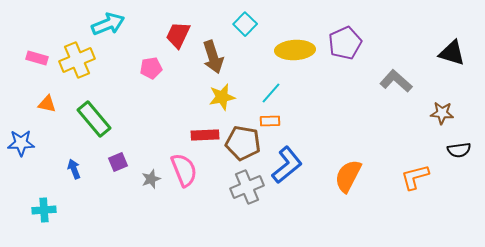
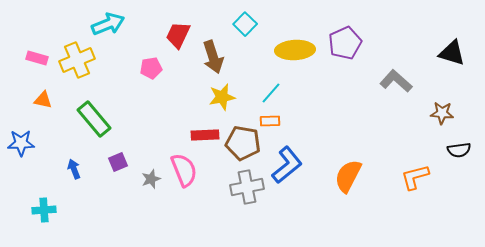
orange triangle: moved 4 px left, 4 px up
gray cross: rotated 12 degrees clockwise
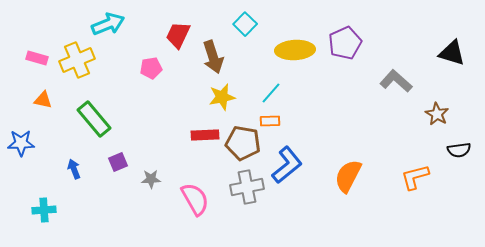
brown star: moved 5 px left, 1 px down; rotated 25 degrees clockwise
pink semicircle: moved 11 px right, 29 px down; rotated 8 degrees counterclockwise
gray star: rotated 18 degrees clockwise
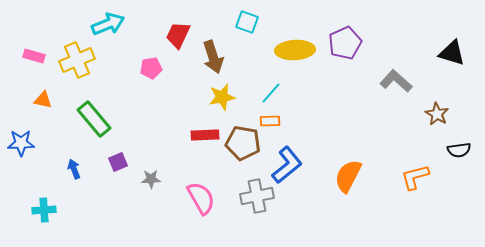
cyan square: moved 2 px right, 2 px up; rotated 25 degrees counterclockwise
pink rectangle: moved 3 px left, 2 px up
gray cross: moved 10 px right, 9 px down
pink semicircle: moved 6 px right, 1 px up
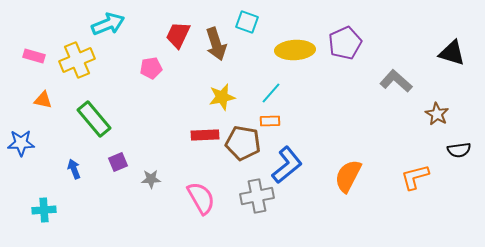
brown arrow: moved 3 px right, 13 px up
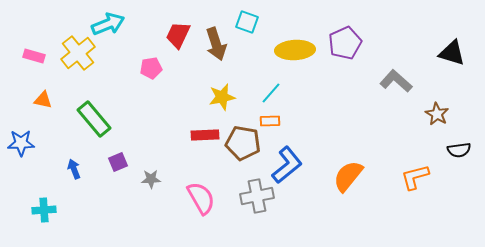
yellow cross: moved 1 px right, 7 px up; rotated 16 degrees counterclockwise
orange semicircle: rotated 12 degrees clockwise
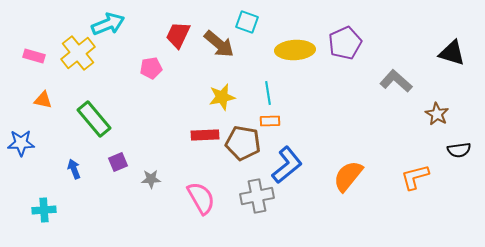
brown arrow: moved 3 px right; rotated 32 degrees counterclockwise
cyan line: moved 3 px left; rotated 50 degrees counterclockwise
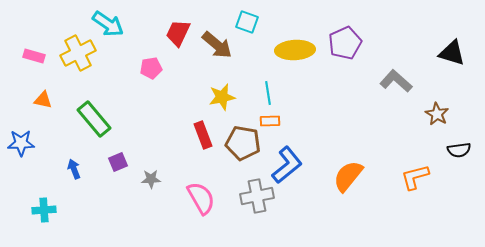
cyan arrow: rotated 56 degrees clockwise
red trapezoid: moved 2 px up
brown arrow: moved 2 px left, 1 px down
yellow cross: rotated 12 degrees clockwise
red rectangle: moved 2 px left; rotated 72 degrees clockwise
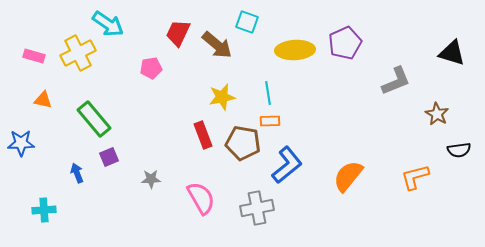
gray L-shape: rotated 116 degrees clockwise
purple square: moved 9 px left, 5 px up
blue arrow: moved 3 px right, 4 px down
gray cross: moved 12 px down
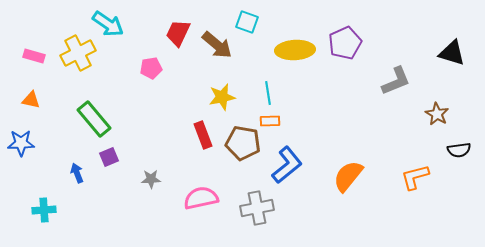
orange triangle: moved 12 px left
pink semicircle: rotated 72 degrees counterclockwise
